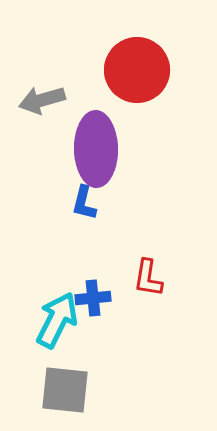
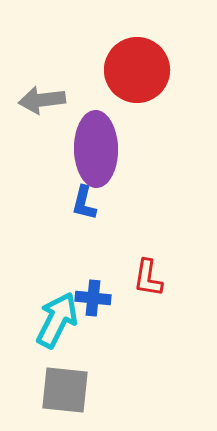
gray arrow: rotated 9 degrees clockwise
blue cross: rotated 12 degrees clockwise
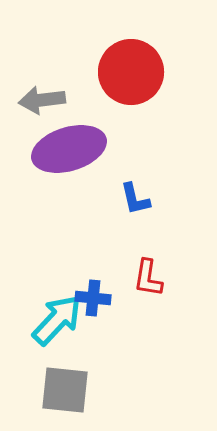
red circle: moved 6 px left, 2 px down
purple ellipse: moved 27 px left; rotated 74 degrees clockwise
blue L-shape: moved 51 px right, 4 px up; rotated 27 degrees counterclockwise
cyan arrow: rotated 16 degrees clockwise
